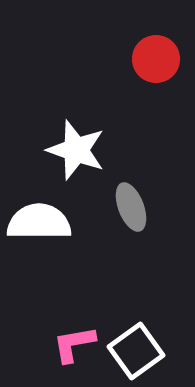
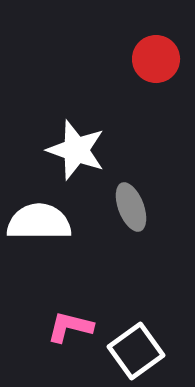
pink L-shape: moved 4 px left, 17 px up; rotated 24 degrees clockwise
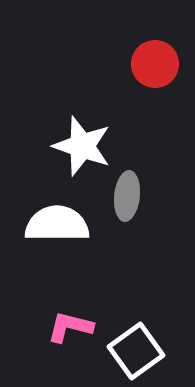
red circle: moved 1 px left, 5 px down
white star: moved 6 px right, 4 px up
gray ellipse: moved 4 px left, 11 px up; rotated 27 degrees clockwise
white semicircle: moved 18 px right, 2 px down
